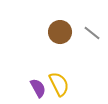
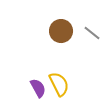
brown circle: moved 1 px right, 1 px up
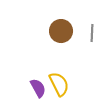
gray line: rotated 54 degrees clockwise
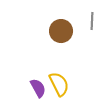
gray line: moved 12 px up
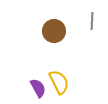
brown circle: moved 7 px left
yellow semicircle: moved 2 px up
